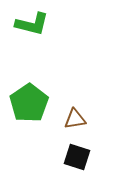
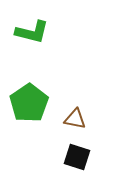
green L-shape: moved 8 px down
brown triangle: rotated 20 degrees clockwise
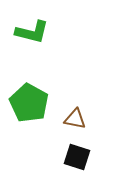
green pentagon: rotated 9 degrees counterclockwise
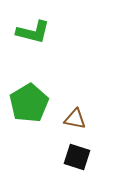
green L-shape: moved 1 px right
green pentagon: rotated 12 degrees clockwise
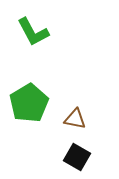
green L-shape: rotated 48 degrees clockwise
black square: rotated 12 degrees clockwise
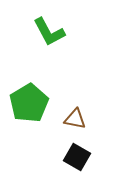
green L-shape: moved 16 px right
